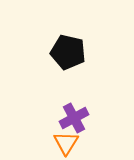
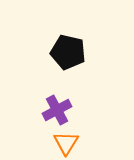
purple cross: moved 17 px left, 8 px up
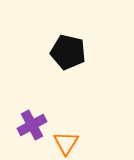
purple cross: moved 25 px left, 15 px down
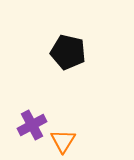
orange triangle: moved 3 px left, 2 px up
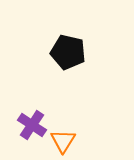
purple cross: rotated 28 degrees counterclockwise
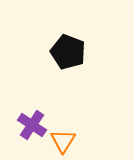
black pentagon: rotated 8 degrees clockwise
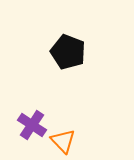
orange triangle: rotated 16 degrees counterclockwise
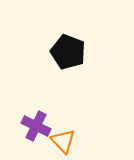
purple cross: moved 4 px right, 1 px down; rotated 8 degrees counterclockwise
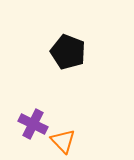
purple cross: moved 3 px left, 2 px up
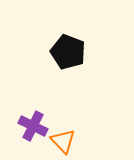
purple cross: moved 2 px down
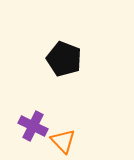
black pentagon: moved 4 px left, 7 px down
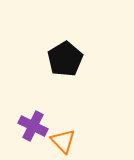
black pentagon: moved 1 px right; rotated 20 degrees clockwise
